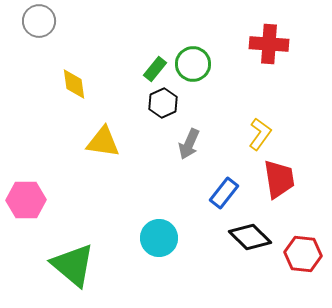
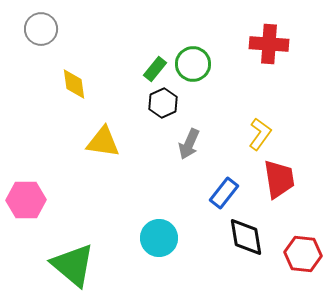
gray circle: moved 2 px right, 8 px down
black diamond: moved 4 px left; rotated 36 degrees clockwise
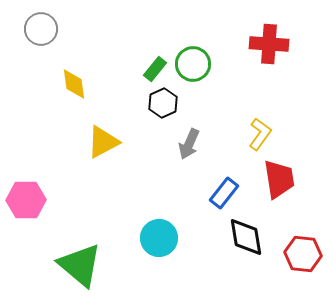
yellow triangle: rotated 36 degrees counterclockwise
green triangle: moved 7 px right
